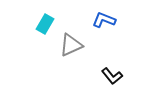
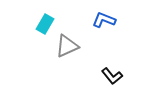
gray triangle: moved 4 px left, 1 px down
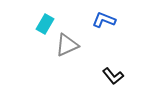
gray triangle: moved 1 px up
black L-shape: moved 1 px right
